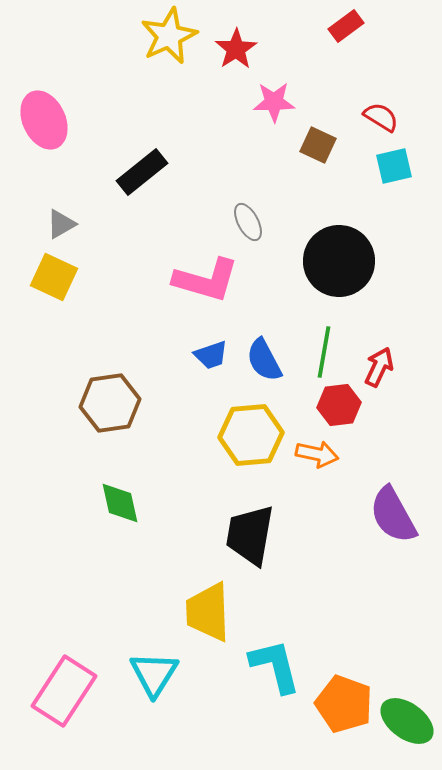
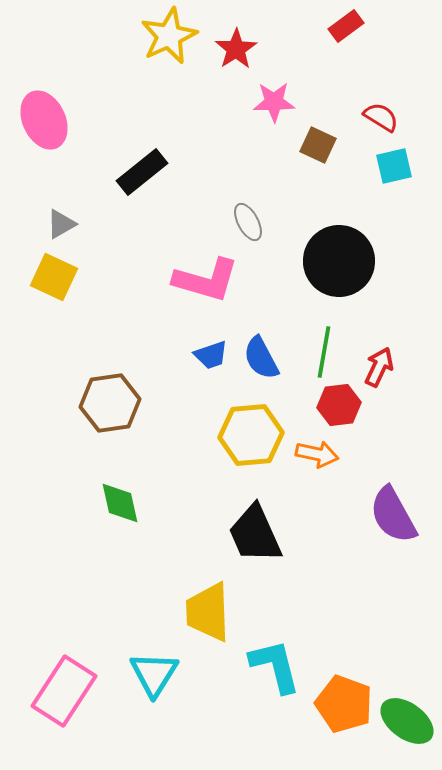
blue semicircle: moved 3 px left, 2 px up
black trapezoid: moved 5 px right, 1 px up; rotated 34 degrees counterclockwise
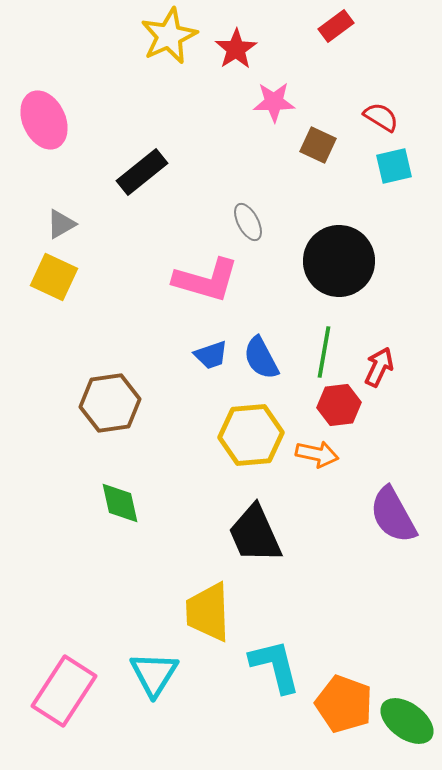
red rectangle: moved 10 px left
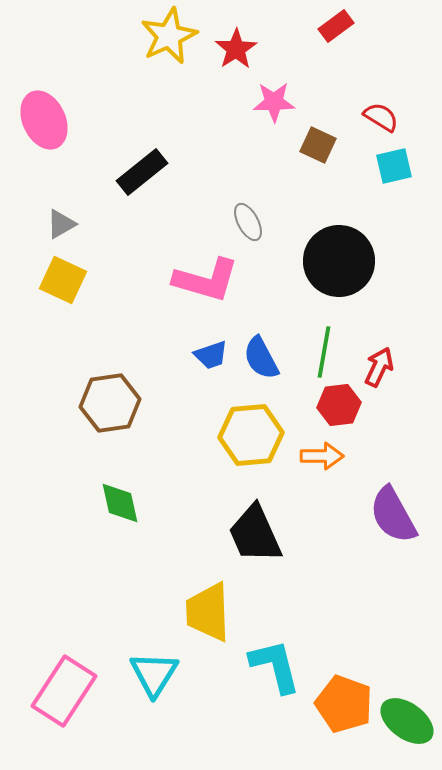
yellow square: moved 9 px right, 3 px down
orange arrow: moved 5 px right, 2 px down; rotated 12 degrees counterclockwise
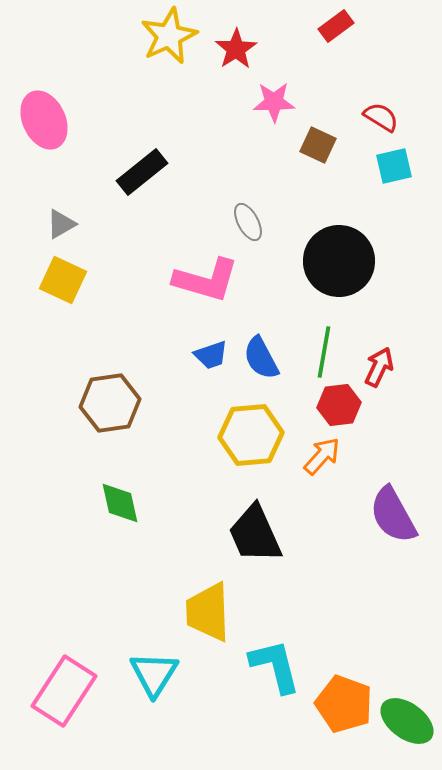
orange arrow: rotated 48 degrees counterclockwise
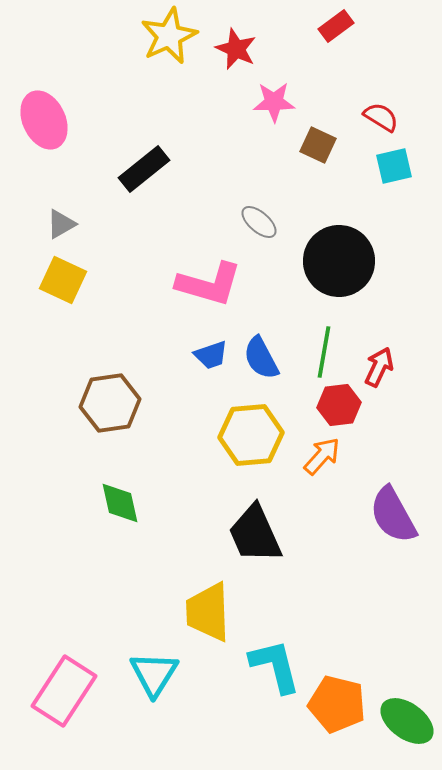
red star: rotated 15 degrees counterclockwise
black rectangle: moved 2 px right, 3 px up
gray ellipse: moved 11 px right; rotated 21 degrees counterclockwise
pink L-shape: moved 3 px right, 4 px down
orange pentagon: moved 7 px left; rotated 6 degrees counterclockwise
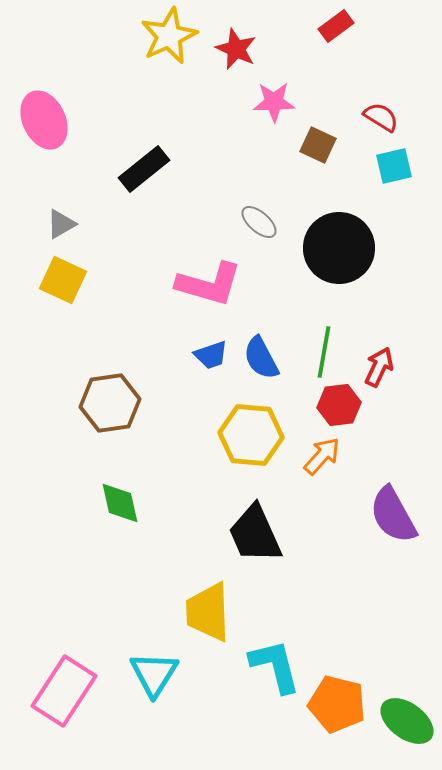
black circle: moved 13 px up
yellow hexagon: rotated 10 degrees clockwise
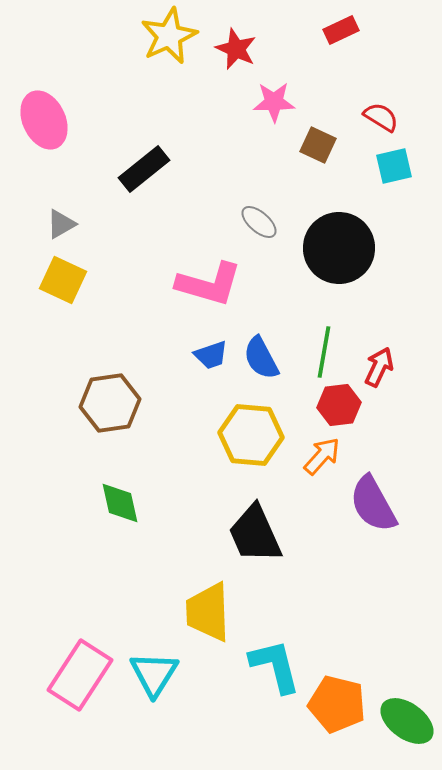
red rectangle: moved 5 px right, 4 px down; rotated 12 degrees clockwise
purple semicircle: moved 20 px left, 11 px up
pink rectangle: moved 16 px right, 16 px up
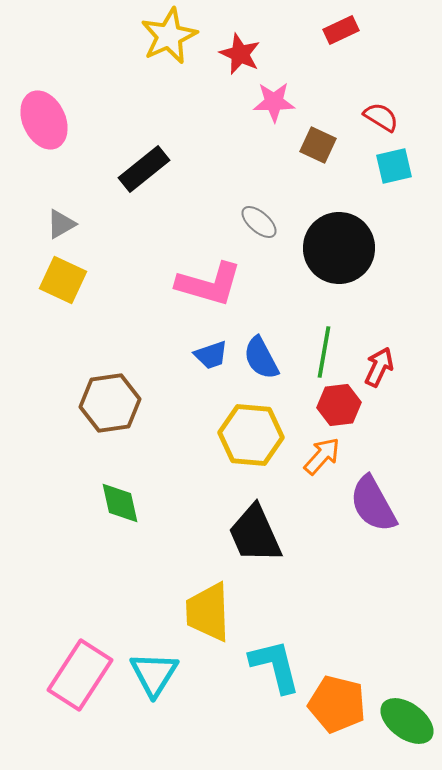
red star: moved 4 px right, 5 px down
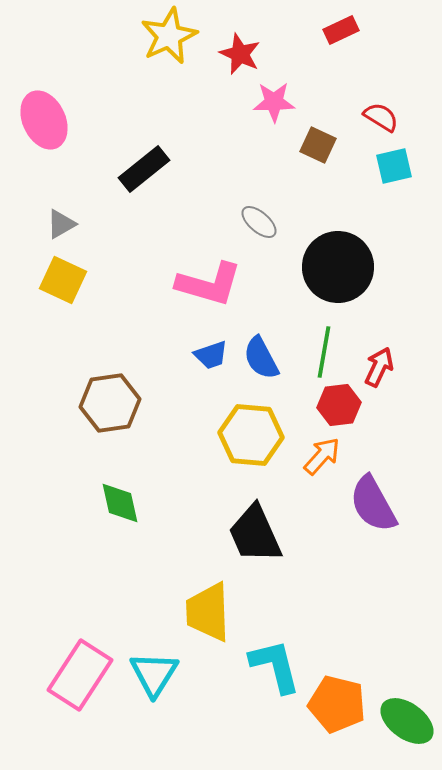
black circle: moved 1 px left, 19 px down
